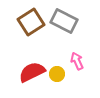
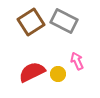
yellow circle: moved 1 px right
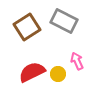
brown square: moved 4 px left, 5 px down
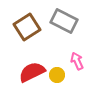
yellow circle: moved 1 px left, 1 px down
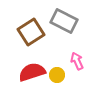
brown square: moved 4 px right, 5 px down
red semicircle: rotated 8 degrees clockwise
